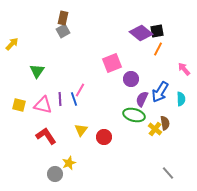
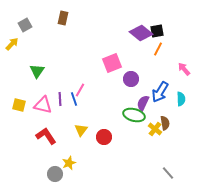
gray square: moved 38 px left, 6 px up
purple semicircle: moved 1 px right, 4 px down
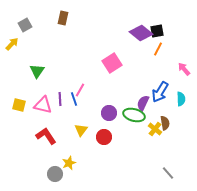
pink square: rotated 12 degrees counterclockwise
purple circle: moved 22 px left, 34 px down
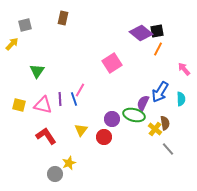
gray square: rotated 16 degrees clockwise
purple circle: moved 3 px right, 6 px down
gray line: moved 24 px up
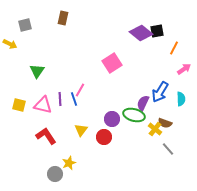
yellow arrow: moved 2 px left; rotated 72 degrees clockwise
orange line: moved 16 px right, 1 px up
pink arrow: rotated 96 degrees clockwise
brown semicircle: rotated 120 degrees clockwise
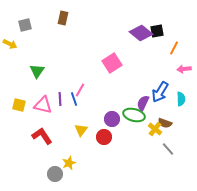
pink arrow: rotated 152 degrees counterclockwise
red L-shape: moved 4 px left
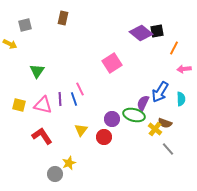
pink line: moved 1 px up; rotated 56 degrees counterclockwise
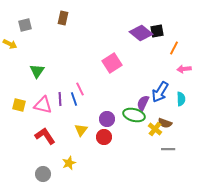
purple circle: moved 5 px left
red L-shape: moved 3 px right
gray line: rotated 48 degrees counterclockwise
gray circle: moved 12 px left
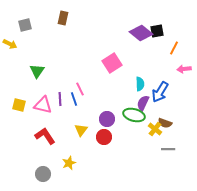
cyan semicircle: moved 41 px left, 15 px up
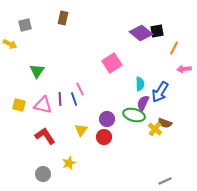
gray line: moved 3 px left, 32 px down; rotated 24 degrees counterclockwise
